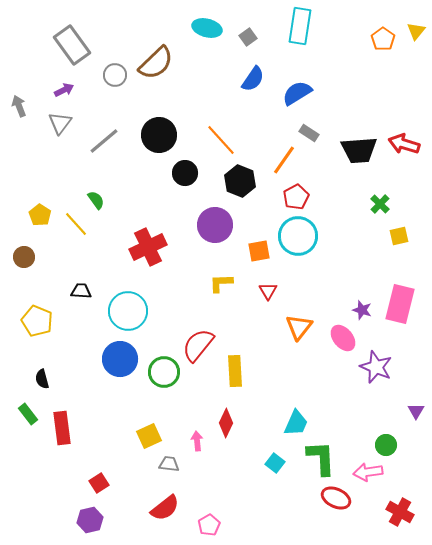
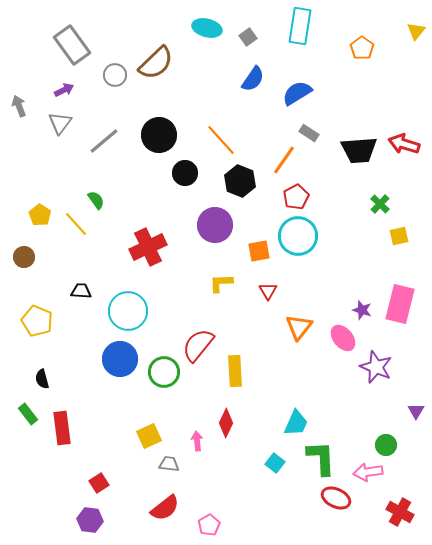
orange pentagon at (383, 39): moved 21 px left, 9 px down
purple hexagon at (90, 520): rotated 20 degrees clockwise
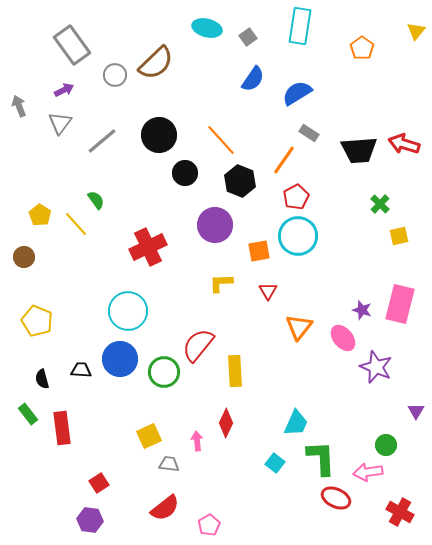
gray line at (104, 141): moved 2 px left
black trapezoid at (81, 291): moved 79 px down
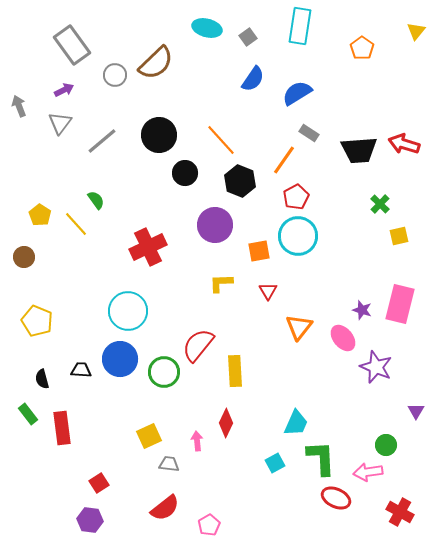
cyan square at (275, 463): rotated 24 degrees clockwise
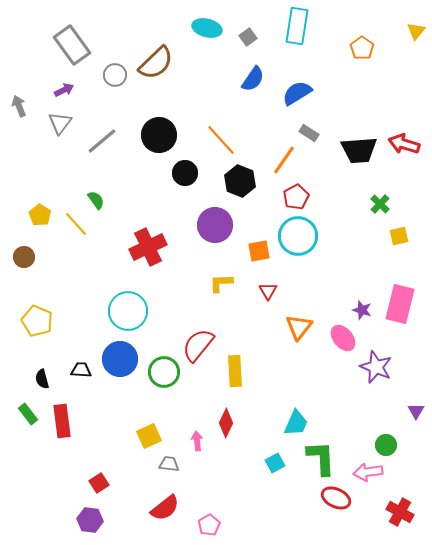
cyan rectangle at (300, 26): moved 3 px left
red rectangle at (62, 428): moved 7 px up
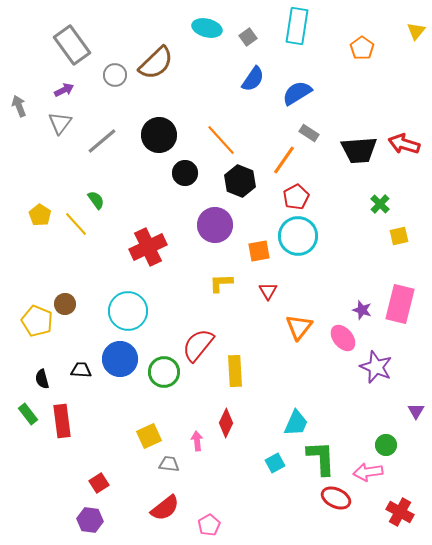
brown circle at (24, 257): moved 41 px right, 47 px down
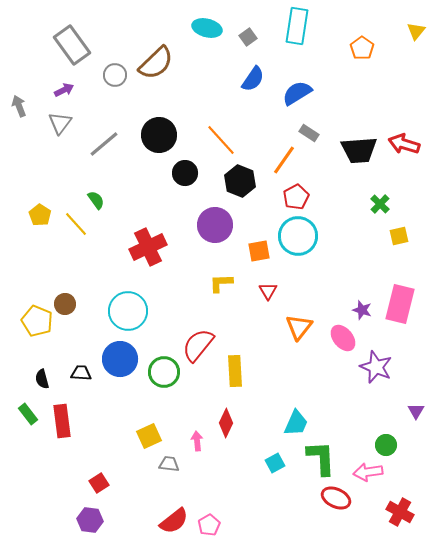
gray line at (102, 141): moved 2 px right, 3 px down
black trapezoid at (81, 370): moved 3 px down
red semicircle at (165, 508): moved 9 px right, 13 px down
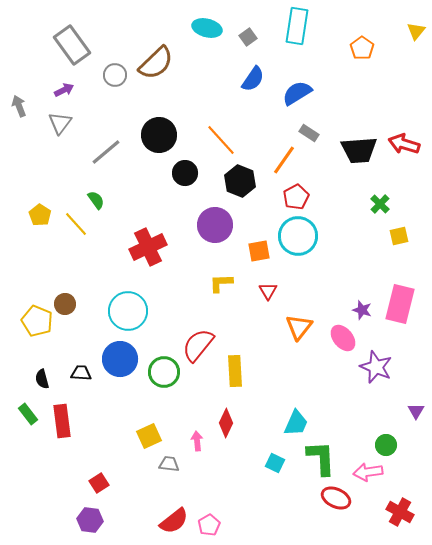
gray line at (104, 144): moved 2 px right, 8 px down
cyan square at (275, 463): rotated 36 degrees counterclockwise
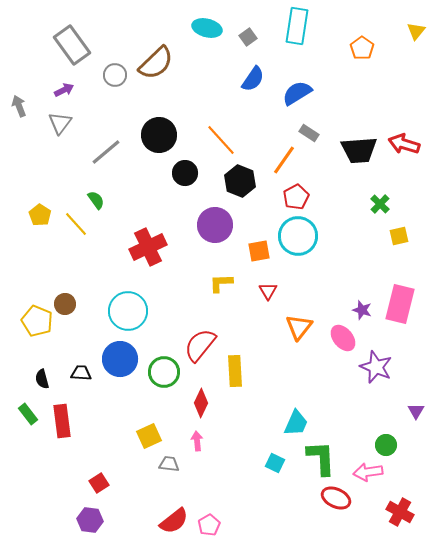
red semicircle at (198, 345): moved 2 px right
red diamond at (226, 423): moved 25 px left, 20 px up
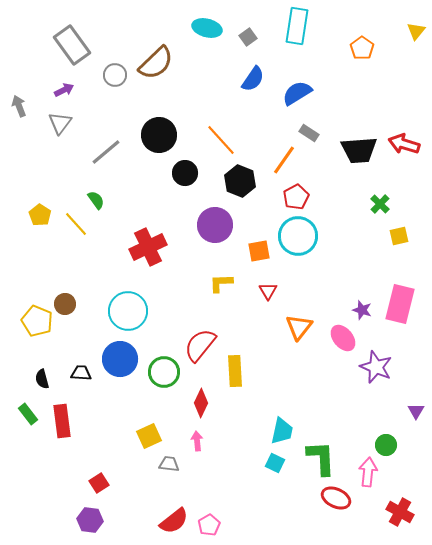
cyan trapezoid at (296, 423): moved 14 px left, 8 px down; rotated 12 degrees counterclockwise
pink arrow at (368, 472): rotated 104 degrees clockwise
